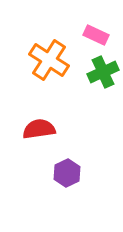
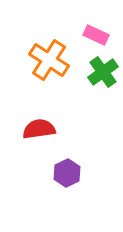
green cross: rotated 12 degrees counterclockwise
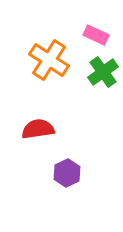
red semicircle: moved 1 px left
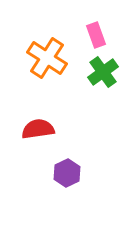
pink rectangle: rotated 45 degrees clockwise
orange cross: moved 2 px left, 2 px up
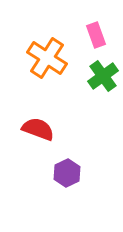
green cross: moved 4 px down
red semicircle: rotated 28 degrees clockwise
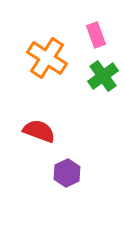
red semicircle: moved 1 px right, 2 px down
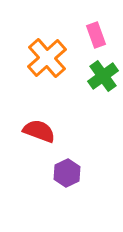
orange cross: rotated 15 degrees clockwise
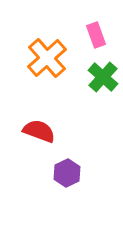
green cross: moved 1 px down; rotated 12 degrees counterclockwise
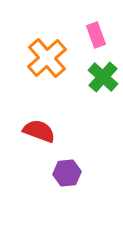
purple hexagon: rotated 20 degrees clockwise
